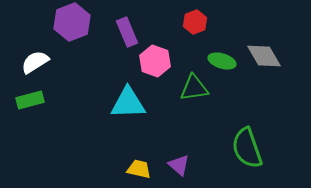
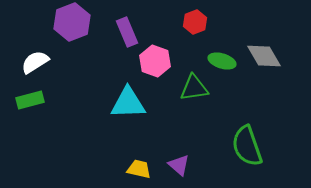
green semicircle: moved 2 px up
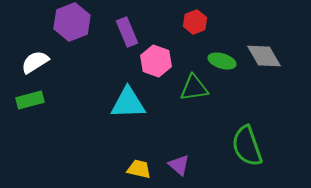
pink hexagon: moved 1 px right
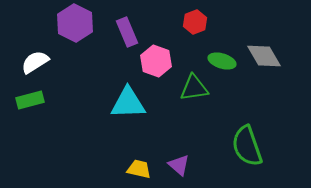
purple hexagon: moved 3 px right, 1 px down; rotated 12 degrees counterclockwise
